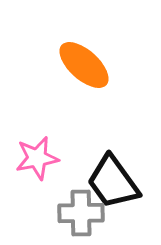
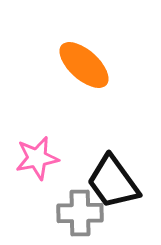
gray cross: moved 1 px left
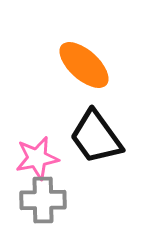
black trapezoid: moved 17 px left, 45 px up
gray cross: moved 37 px left, 13 px up
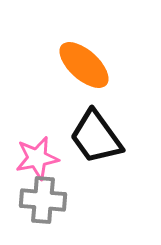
gray cross: rotated 6 degrees clockwise
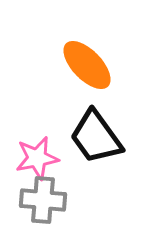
orange ellipse: moved 3 px right; rotated 4 degrees clockwise
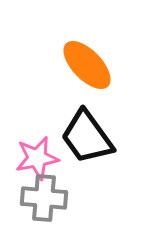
black trapezoid: moved 9 px left
gray cross: moved 1 px right, 2 px up
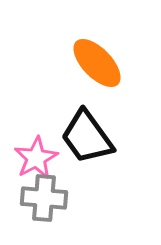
orange ellipse: moved 10 px right, 2 px up
pink star: moved 1 px left; rotated 18 degrees counterclockwise
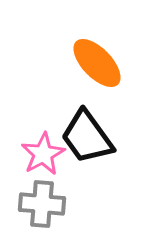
pink star: moved 7 px right, 4 px up
gray cross: moved 2 px left, 6 px down
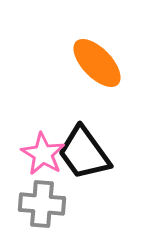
black trapezoid: moved 3 px left, 16 px down
pink star: rotated 12 degrees counterclockwise
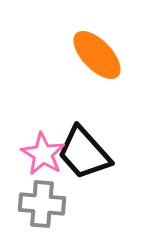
orange ellipse: moved 8 px up
black trapezoid: rotated 6 degrees counterclockwise
